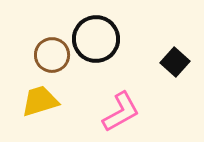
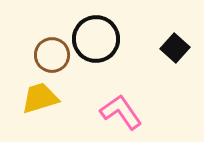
black square: moved 14 px up
yellow trapezoid: moved 3 px up
pink L-shape: rotated 96 degrees counterclockwise
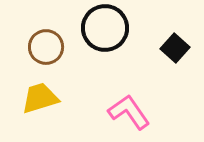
black circle: moved 9 px right, 11 px up
brown circle: moved 6 px left, 8 px up
pink L-shape: moved 8 px right
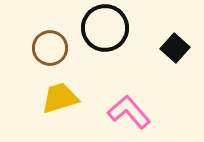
brown circle: moved 4 px right, 1 px down
yellow trapezoid: moved 20 px right
pink L-shape: rotated 6 degrees counterclockwise
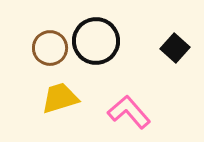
black circle: moved 9 px left, 13 px down
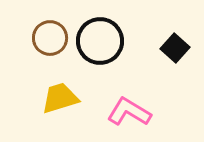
black circle: moved 4 px right
brown circle: moved 10 px up
pink L-shape: rotated 18 degrees counterclockwise
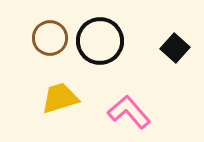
pink L-shape: rotated 18 degrees clockwise
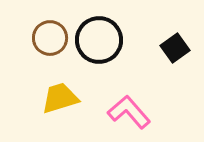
black circle: moved 1 px left, 1 px up
black square: rotated 12 degrees clockwise
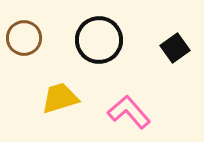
brown circle: moved 26 px left
